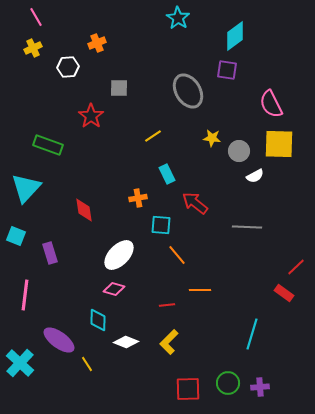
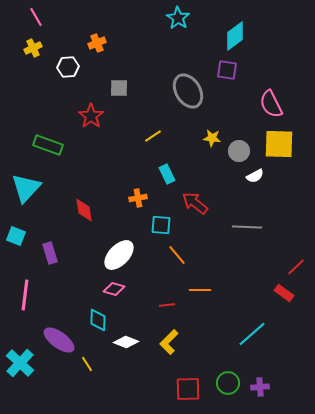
cyan line at (252, 334): rotated 32 degrees clockwise
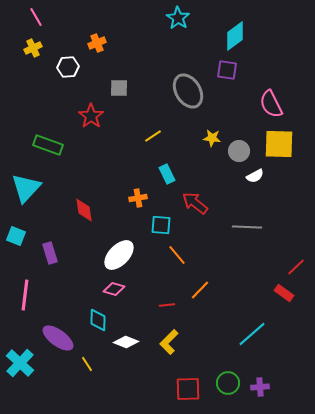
orange line at (200, 290): rotated 45 degrees counterclockwise
purple ellipse at (59, 340): moved 1 px left, 2 px up
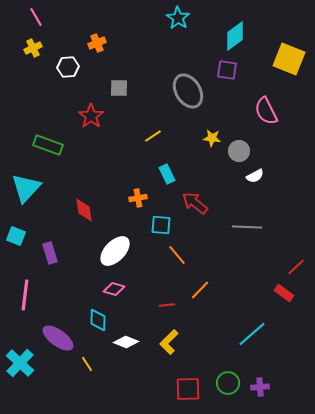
pink semicircle at (271, 104): moved 5 px left, 7 px down
yellow square at (279, 144): moved 10 px right, 85 px up; rotated 20 degrees clockwise
white ellipse at (119, 255): moved 4 px left, 4 px up
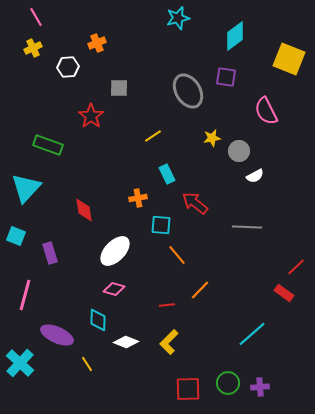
cyan star at (178, 18): rotated 25 degrees clockwise
purple square at (227, 70): moved 1 px left, 7 px down
yellow star at (212, 138): rotated 18 degrees counterclockwise
pink line at (25, 295): rotated 8 degrees clockwise
purple ellipse at (58, 338): moved 1 px left, 3 px up; rotated 12 degrees counterclockwise
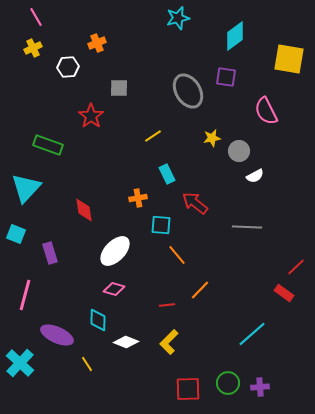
yellow square at (289, 59): rotated 12 degrees counterclockwise
cyan square at (16, 236): moved 2 px up
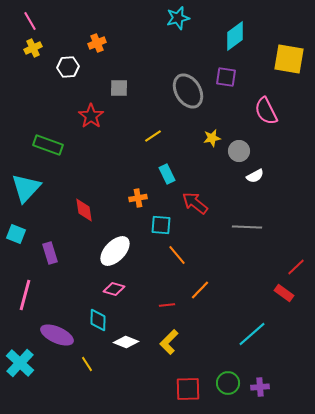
pink line at (36, 17): moved 6 px left, 4 px down
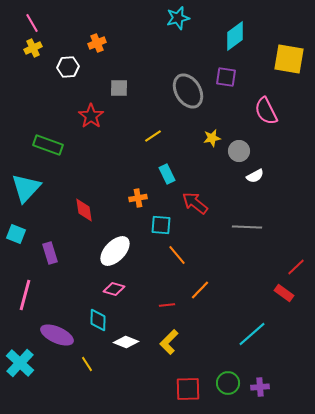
pink line at (30, 21): moved 2 px right, 2 px down
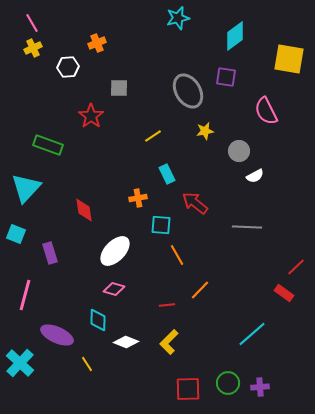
yellow star at (212, 138): moved 7 px left, 7 px up
orange line at (177, 255): rotated 10 degrees clockwise
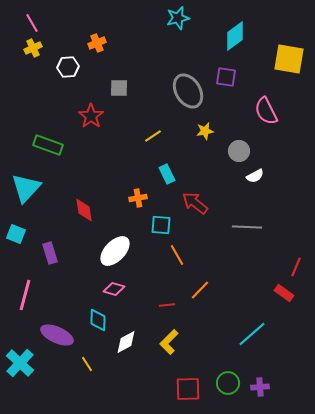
red line at (296, 267): rotated 24 degrees counterclockwise
white diamond at (126, 342): rotated 50 degrees counterclockwise
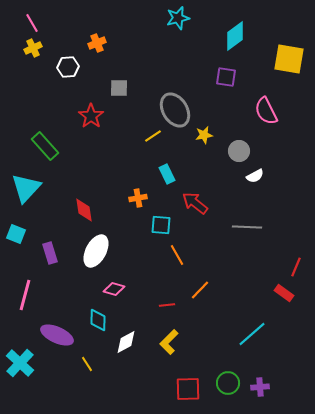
gray ellipse at (188, 91): moved 13 px left, 19 px down
yellow star at (205, 131): moved 1 px left, 4 px down
green rectangle at (48, 145): moved 3 px left, 1 px down; rotated 28 degrees clockwise
white ellipse at (115, 251): moved 19 px left; rotated 16 degrees counterclockwise
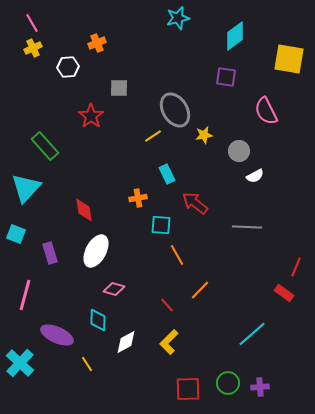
red line at (167, 305): rotated 56 degrees clockwise
